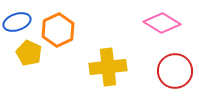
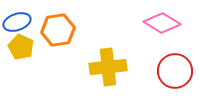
orange hexagon: rotated 16 degrees clockwise
yellow pentagon: moved 8 px left, 6 px up
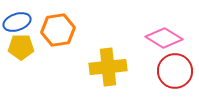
pink diamond: moved 2 px right, 15 px down
yellow pentagon: rotated 25 degrees counterclockwise
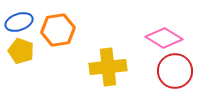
blue ellipse: moved 2 px right
yellow pentagon: moved 4 px down; rotated 20 degrees clockwise
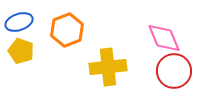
orange hexagon: moved 9 px right; rotated 12 degrees counterclockwise
pink diamond: rotated 36 degrees clockwise
red circle: moved 1 px left
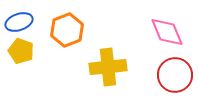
pink diamond: moved 3 px right, 6 px up
red circle: moved 1 px right, 4 px down
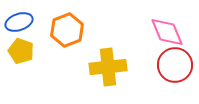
red circle: moved 10 px up
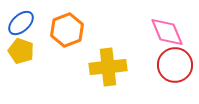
blue ellipse: moved 2 px right, 1 px down; rotated 24 degrees counterclockwise
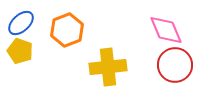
pink diamond: moved 1 px left, 2 px up
yellow pentagon: moved 1 px left
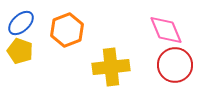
yellow cross: moved 3 px right
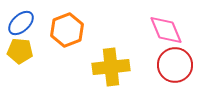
yellow pentagon: rotated 15 degrees counterclockwise
